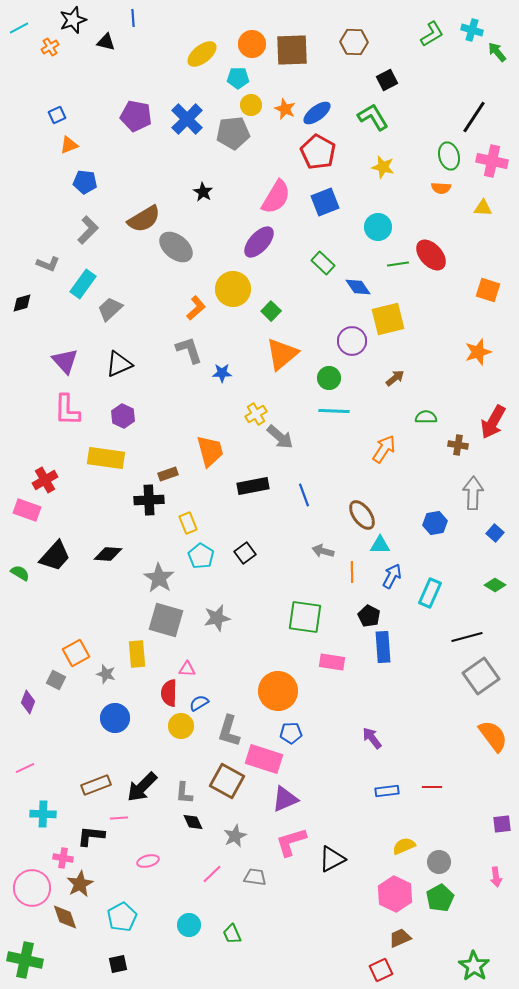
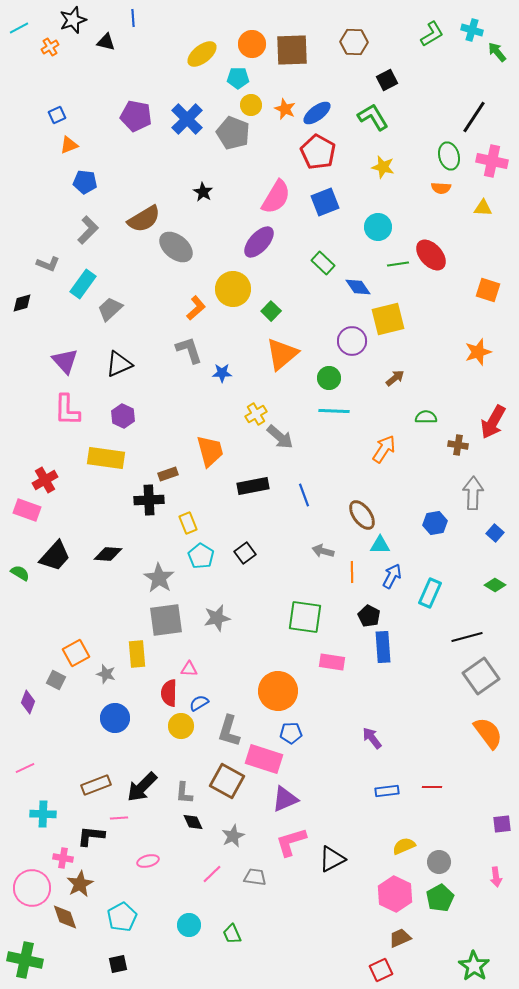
gray pentagon at (233, 133): rotated 28 degrees clockwise
gray square at (166, 620): rotated 24 degrees counterclockwise
pink triangle at (187, 669): moved 2 px right
orange semicircle at (493, 736): moved 5 px left, 3 px up
gray star at (235, 836): moved 2 px left
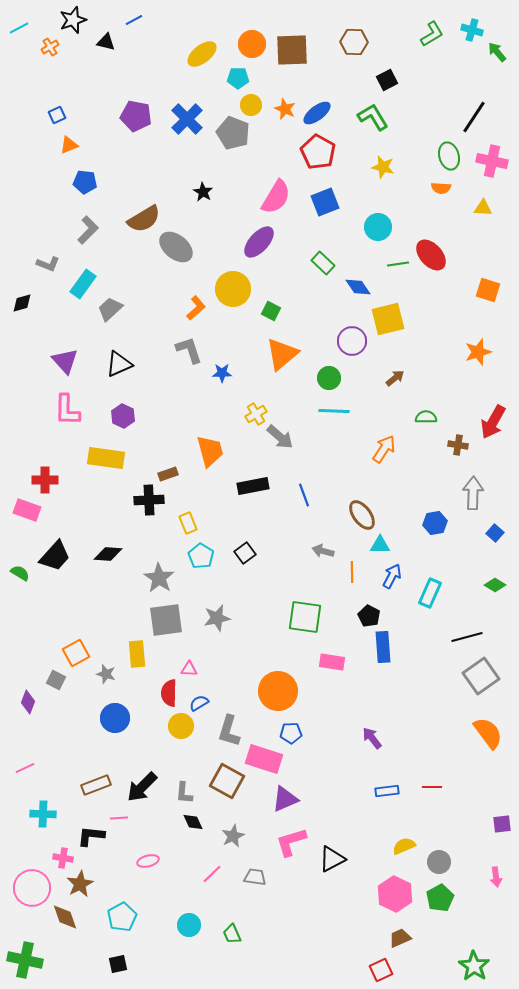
blue line at (133, 18): moved 1 px right, 2 px down; rotated 66 degrees clockwise
green square at (271, 311): rotated 18 degrees counterclockwise
red cross at (45, 480): rotated 30 degrees clockwise
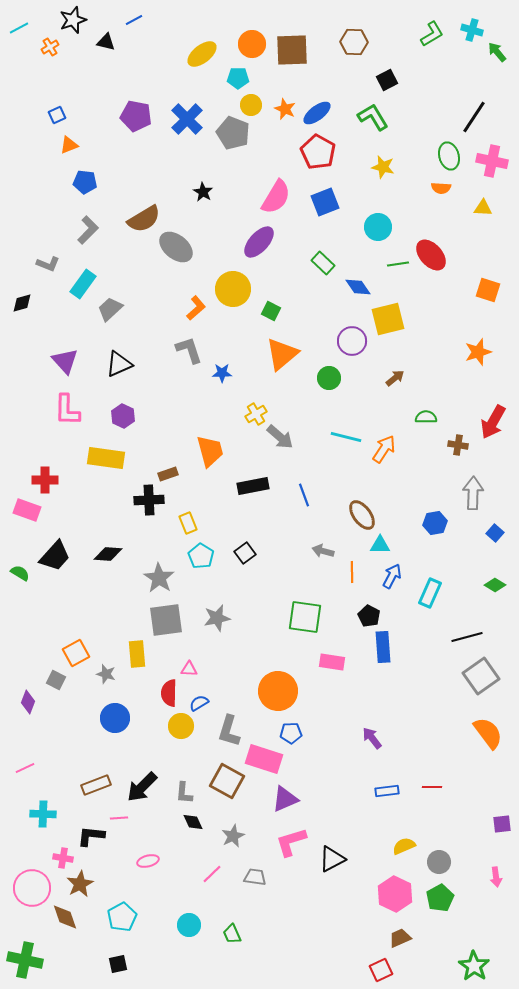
cyan line at (334, 411): moved 12 px right, 26 px down; rotated 12 degrees clockwise
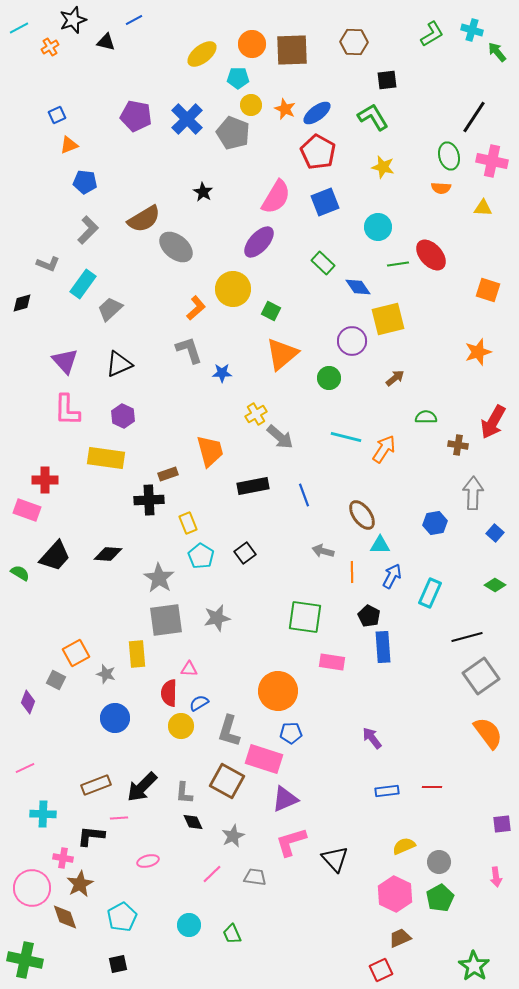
black square at (387, 80): rotated 20 degrees clockwise
black triangle at (332, 859): moved 3 px right; rotated 44 degrees counterclockwise
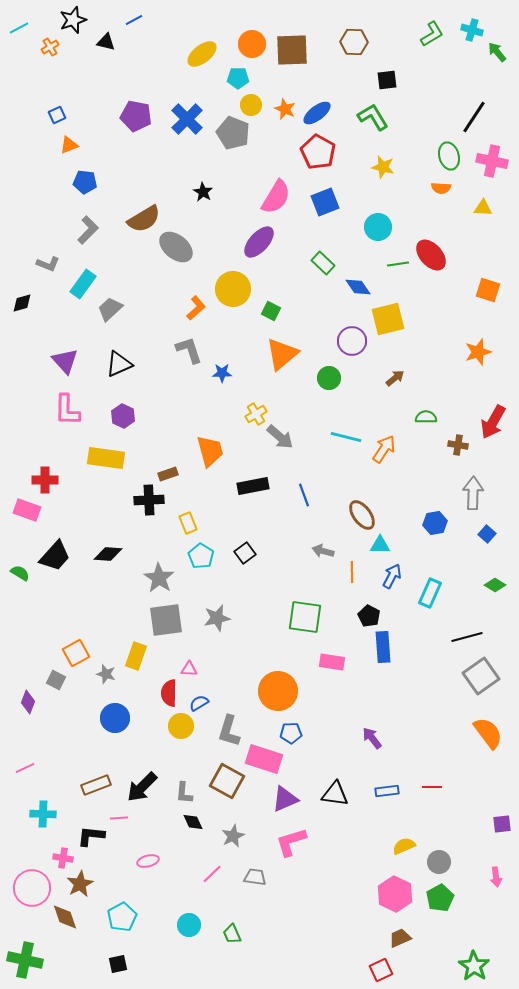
blue square at (495, 533): moved 8 px left, 1 px down
yellow rectangle at (137, 654): moved 1 px left, 2 px down; rotated 24 degrees clockwise
black triangle at (335, 859): moved 65 px up; rotated 40 degrees counterclockwise
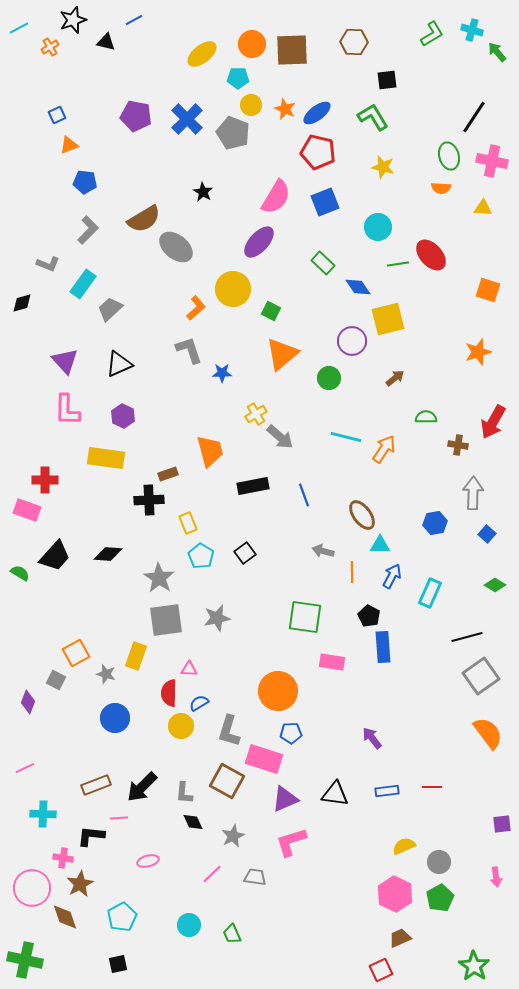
red pentagon at (318, 152): rotated 16 degrees counterclockwise
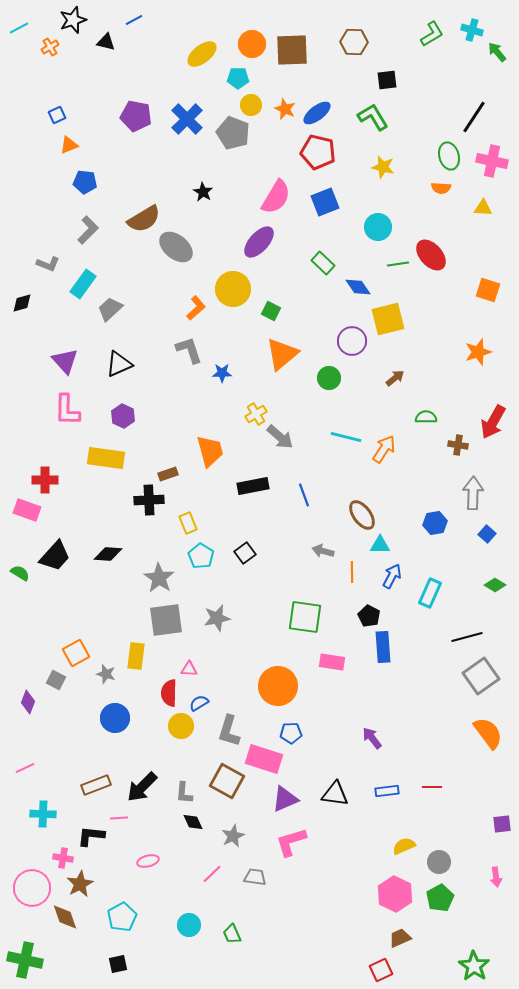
yellow rectangle at (136, 656): rotated 12 degrees counterclockwise
orange circle at (278, 691): moved 5 px up
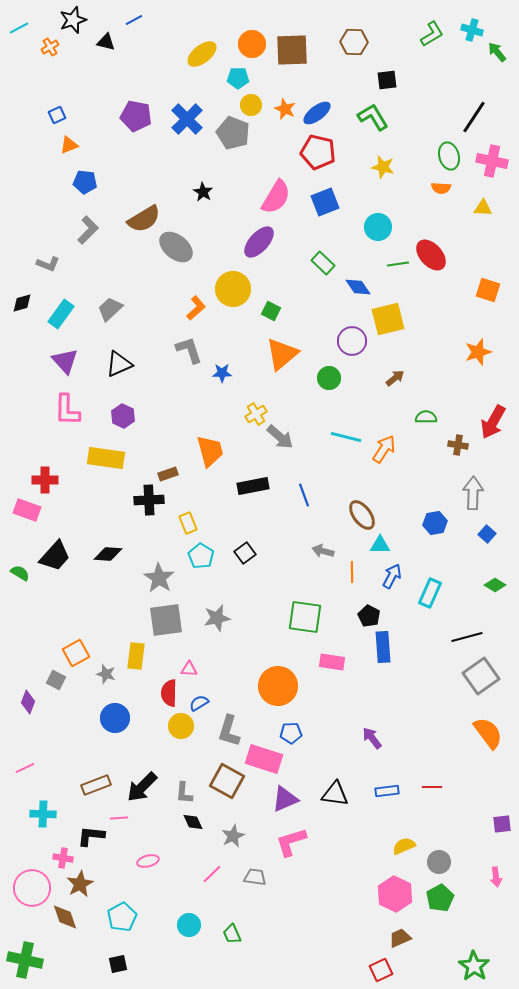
cyan rectangle at (83, 284): moved 22 px left, 30 px down
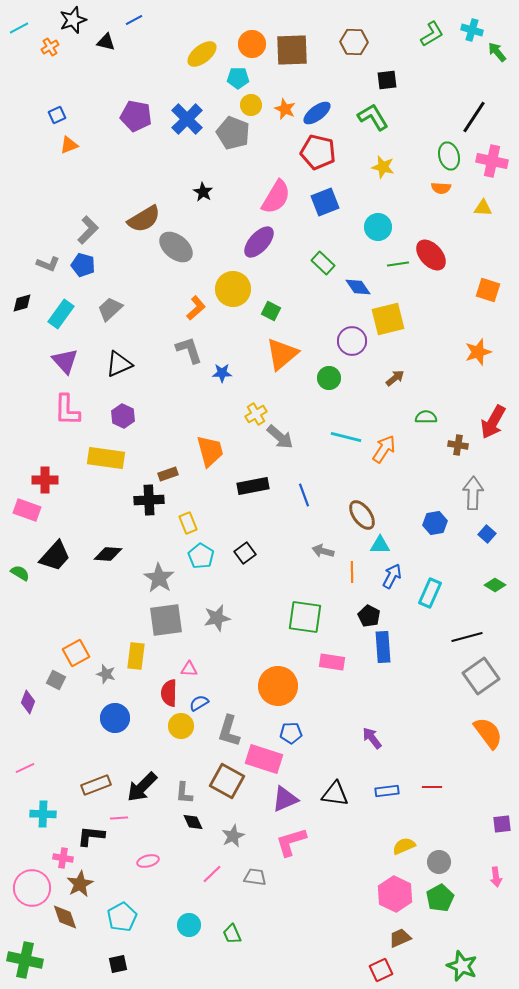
blue pentagon at (85, 182): moved 2 px left, 83 px down; rotated 10 degrees clockwise
green star at (474, 966): moved 12 px left; rotated 12 degrees counterclockwise
